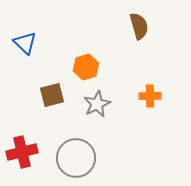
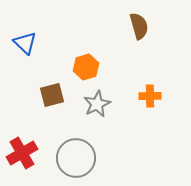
red cross: moved 1 px down; rotated 16 degrees counterclockwise
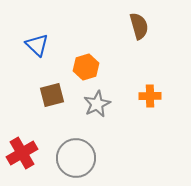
blue triangle: moved 12 px right, 2 px down
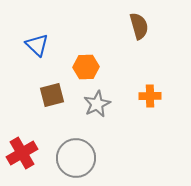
orange hexagon: rotated 15 degrees clockwise
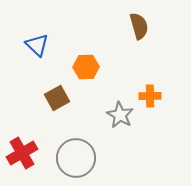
brown square: moved 5 px right, 3 px down; rotated 15 degrees counterclockwise
gray star: moved 23 px right, 11 px down; rotated 16 degrees counterclockwise
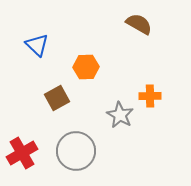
brown semicircle: moved 2 px up; rotated 44 degrees counterclockwise
gray circle: moved 7 px up
